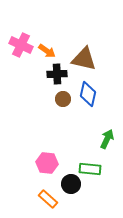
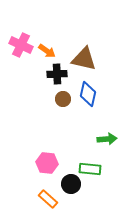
green arrow: rotated 60 degrees clockwise
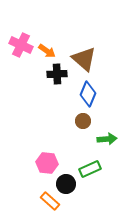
brown triangle: rotated 28 degrees clockwise
blue diamond: rotated 10 degrees clockwise
brown circle: moved 20 px right, 22 px down
green rectangle: rotated 30 degrees counterclockwise
black circle: moved 5 px left
orange rectangle: moved 2 px right, 2 px down
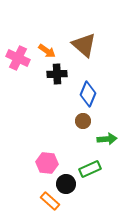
pink cross: moved 3 px left, 13 px down
brown triangle: moved 14 px up
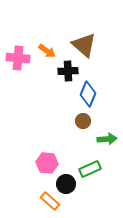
pink cross: rotated 20 degrees counterclockwise
black cross: moved 11 px right, 3 px up
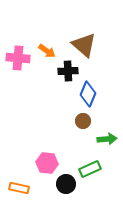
orange rectangle: moved 31 px left, 13 px up; rotated 30 degrees counterclockwise
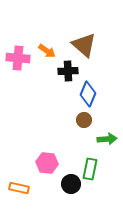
brown circle: moved 1 px right, 1 px up
green rectangle: rotated 55 degrees counterclockwise
black circle: moved 5 px right
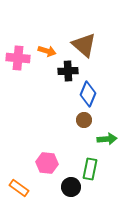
orange arrow: rotated 18 degrees counterclockwise
black circle: moved 3 px down
orange rectangle: rotated 24 degrees clockwise
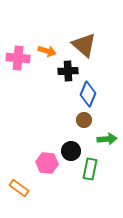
black circle: moved 36 px up
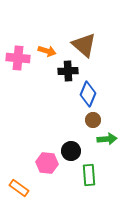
brown circle: moved 9 px right
green rectangle: moved 1 px left, 6 px down; rotated 15 degrees counterclockwise
